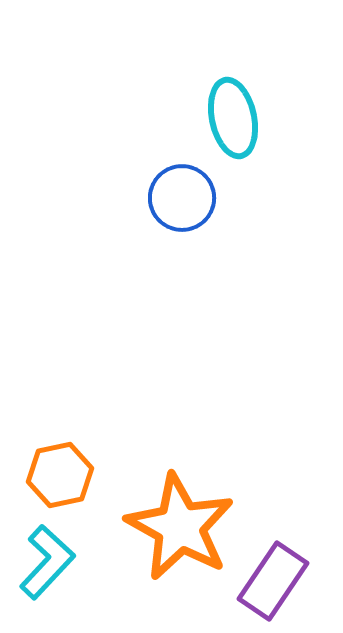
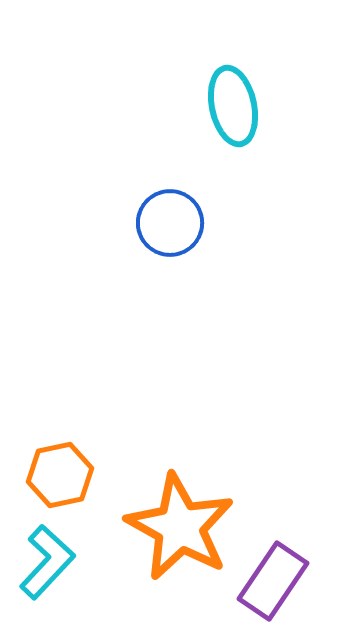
cyan ellipse: moved 12 px up
blue circle: moved 12 px left, 25 px down
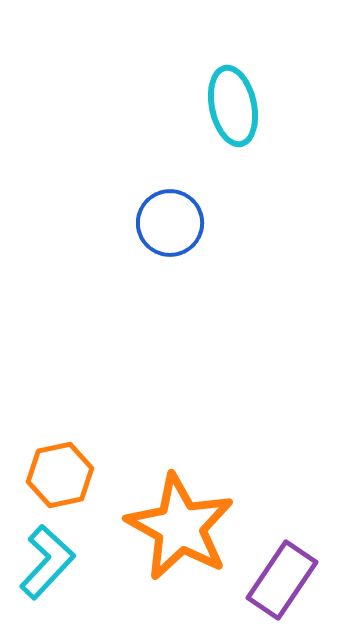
purple rectangle: moved 9 px right, 1 px up
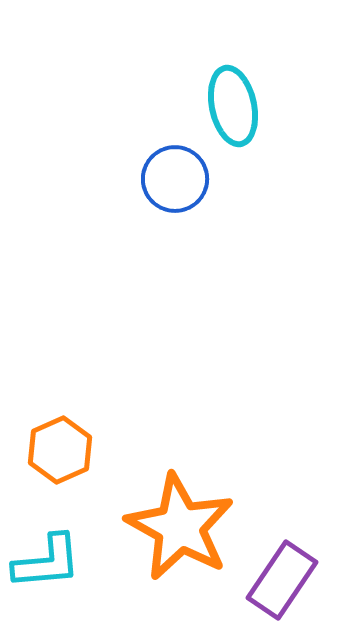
blue circle: moved 5 px right, 44 px up
orange hexagon: moved 25 px up; rotated 12 degrees counterclockwise
cyan L-shape: rotated 42 degrees clockwise
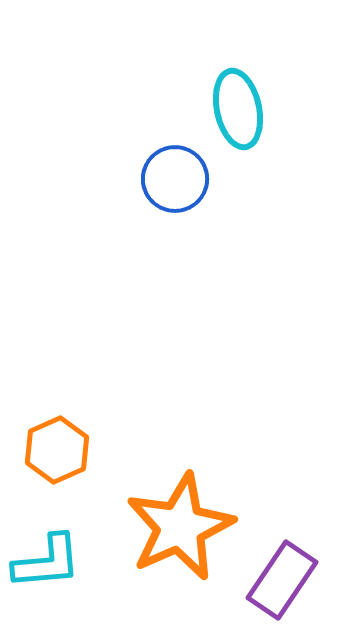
cyan ellipse: moved 5 px right, 3 px down
orange hexagon: moved 3 px left
orange star: rotated 19 degrees clockwise
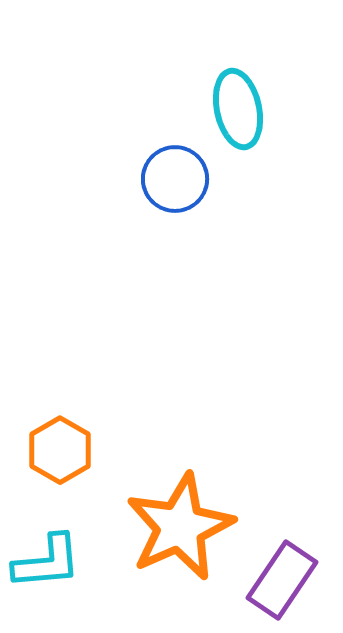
orange hexagon: moved 3 px right; rotated 6 degrees counterclockwise
